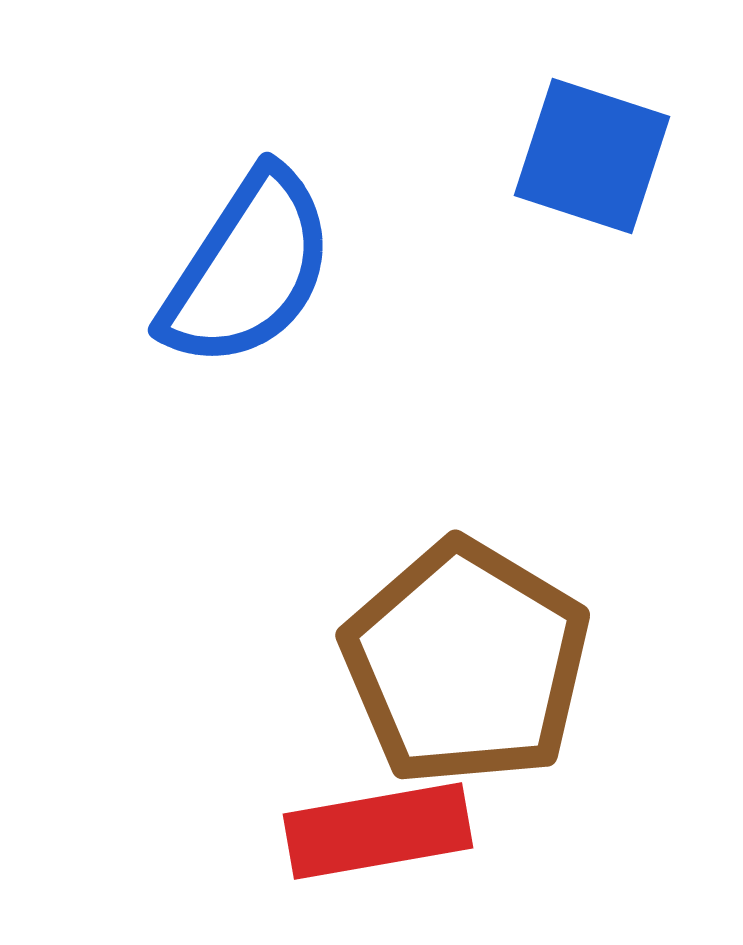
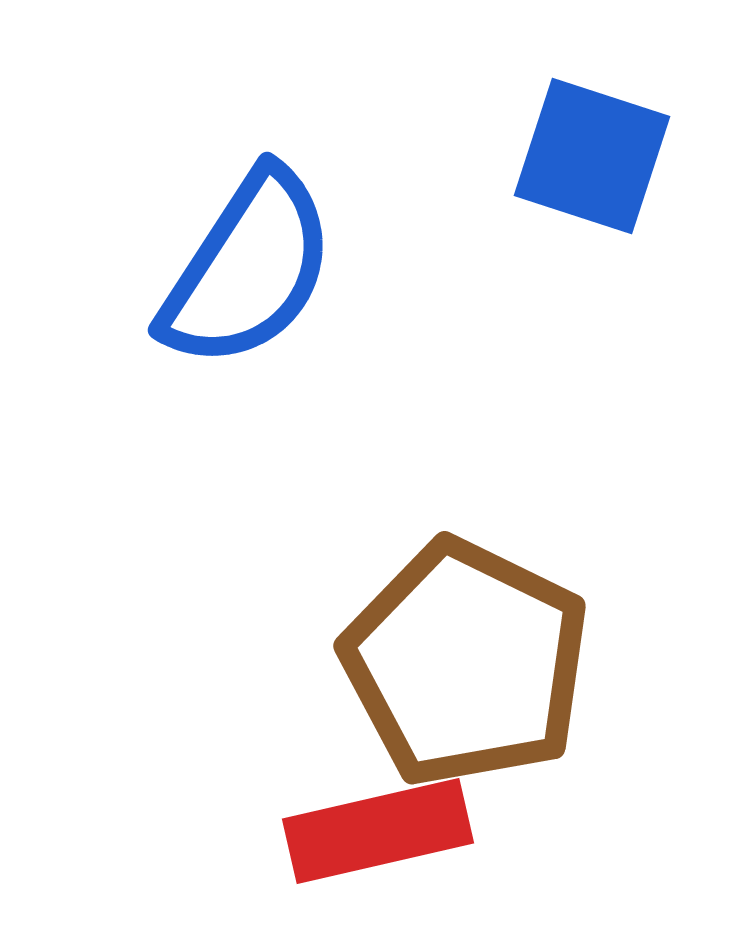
brown pentagon: rotated 5 degrees counterclockwise
red rectangle: rotated 3 degrees counterclockwise
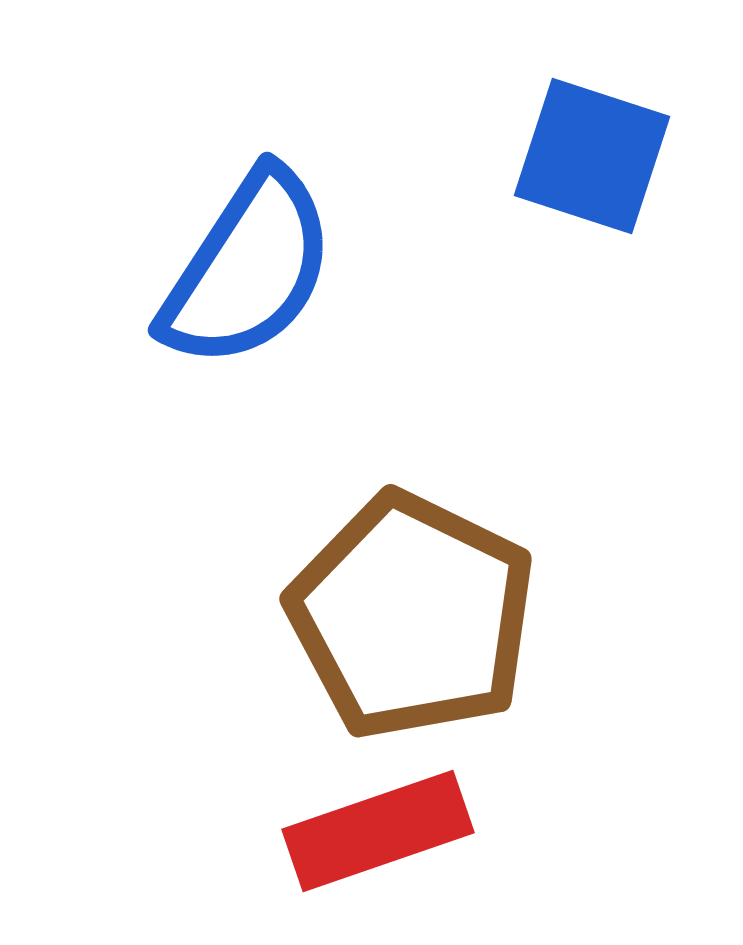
brown pentagon: moved 54 px left, 47 px up
red rectangle: rotated 6 degrees counterclockwise
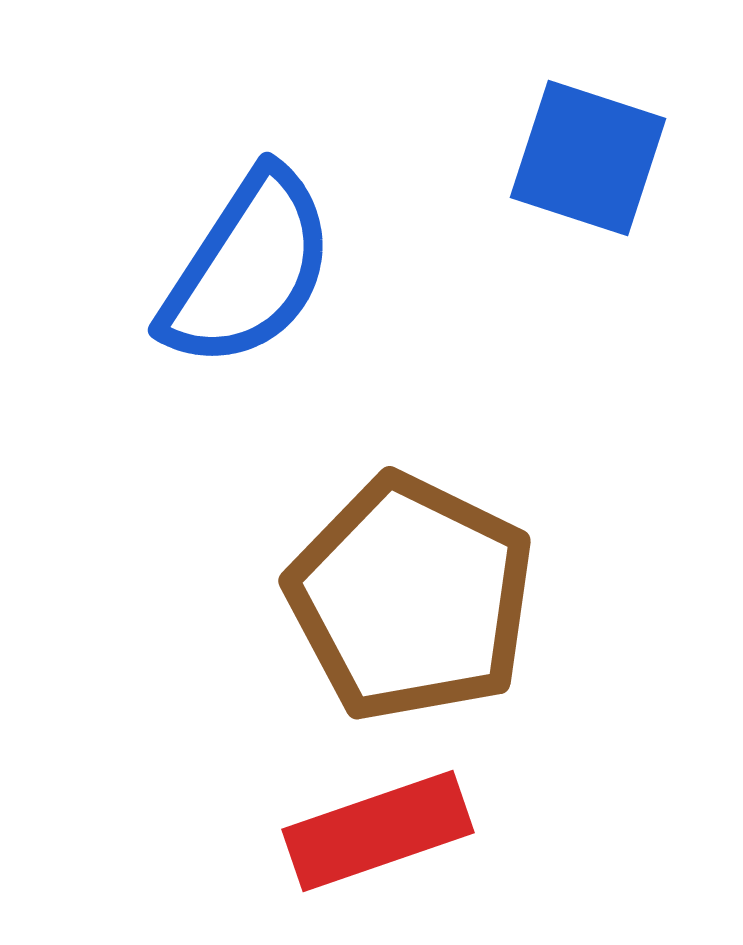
blue square: moved 4 px left, 2 px down
brown pentagon: moved 1 px left, 18 px up
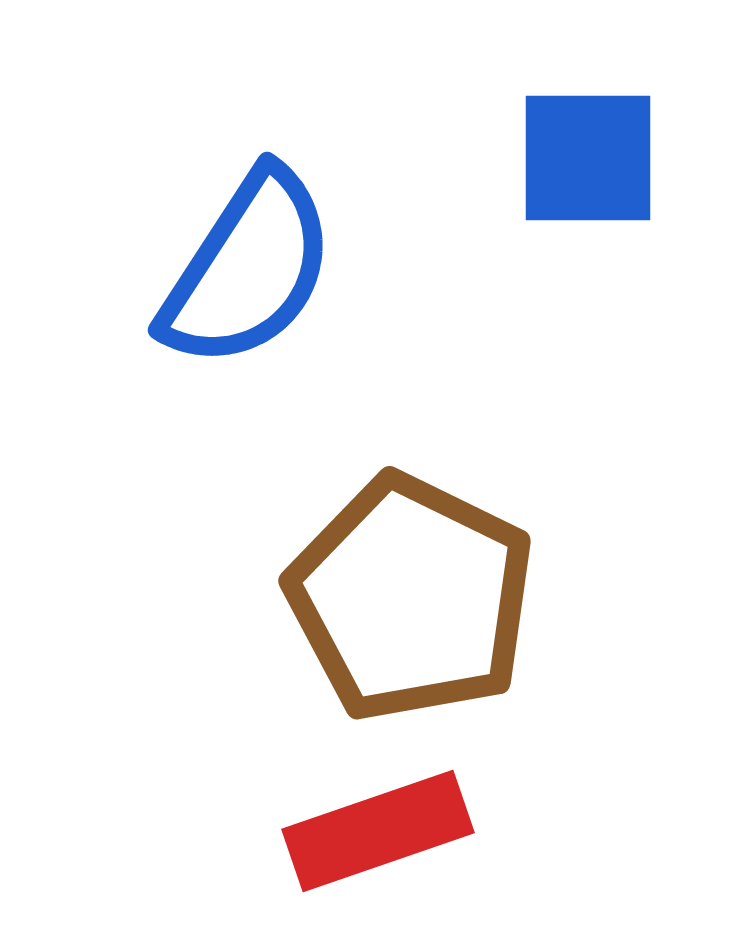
blue square: rotated 18 degrees counterclockwise
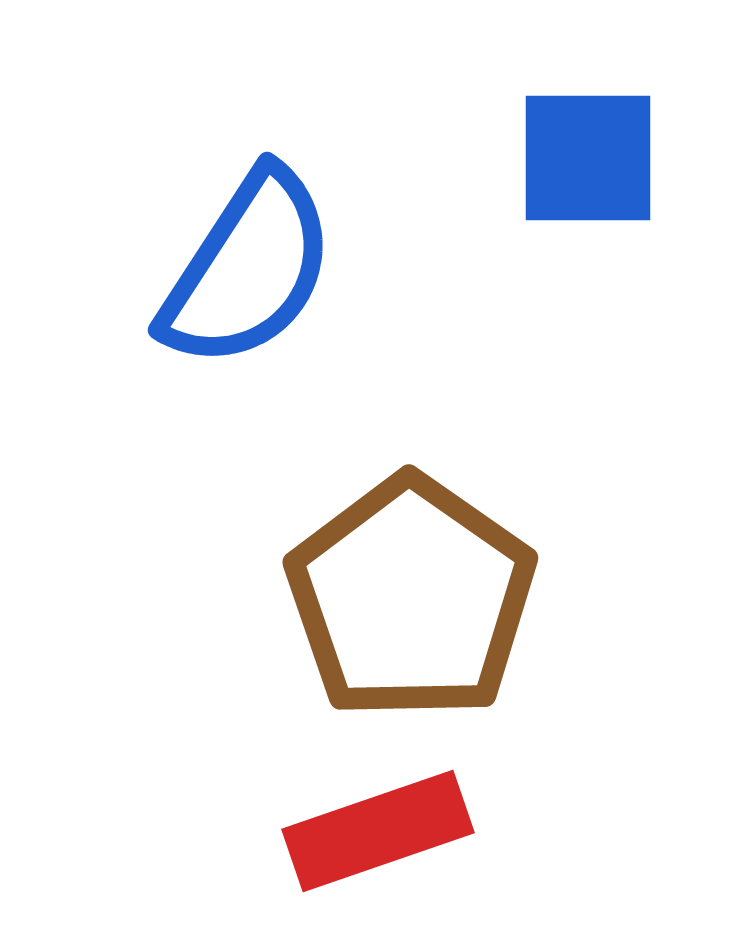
brown pentagon: rotated 9 degrees clockwise
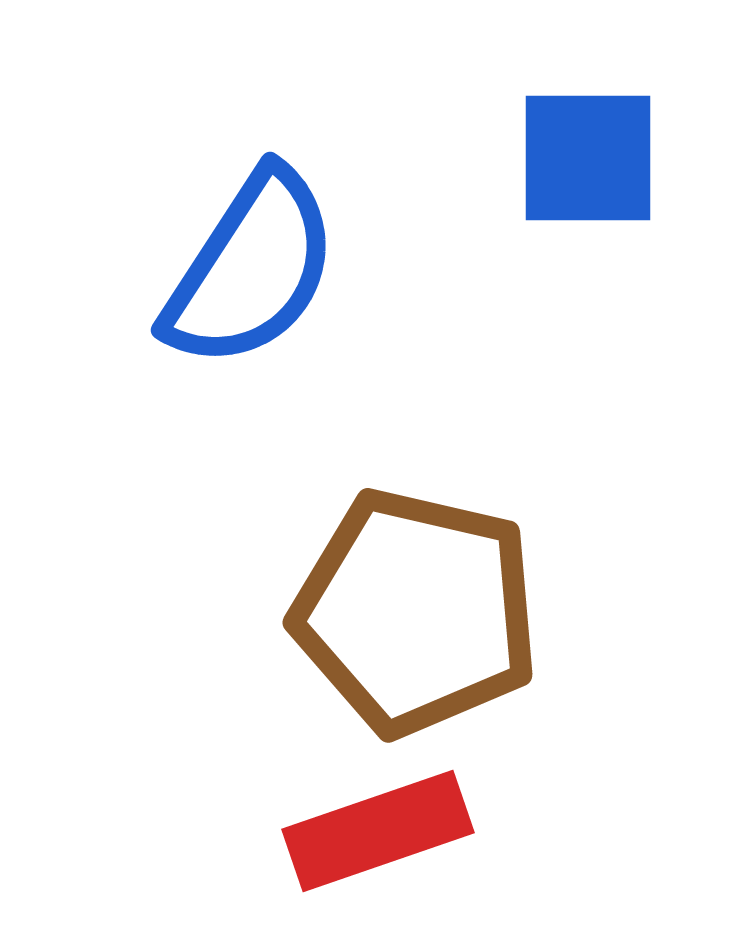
blue semicircle: moved 3 px right
brown pentagon: moved 5 px right, 14 px down; rotated 22 degrees counterclockwise
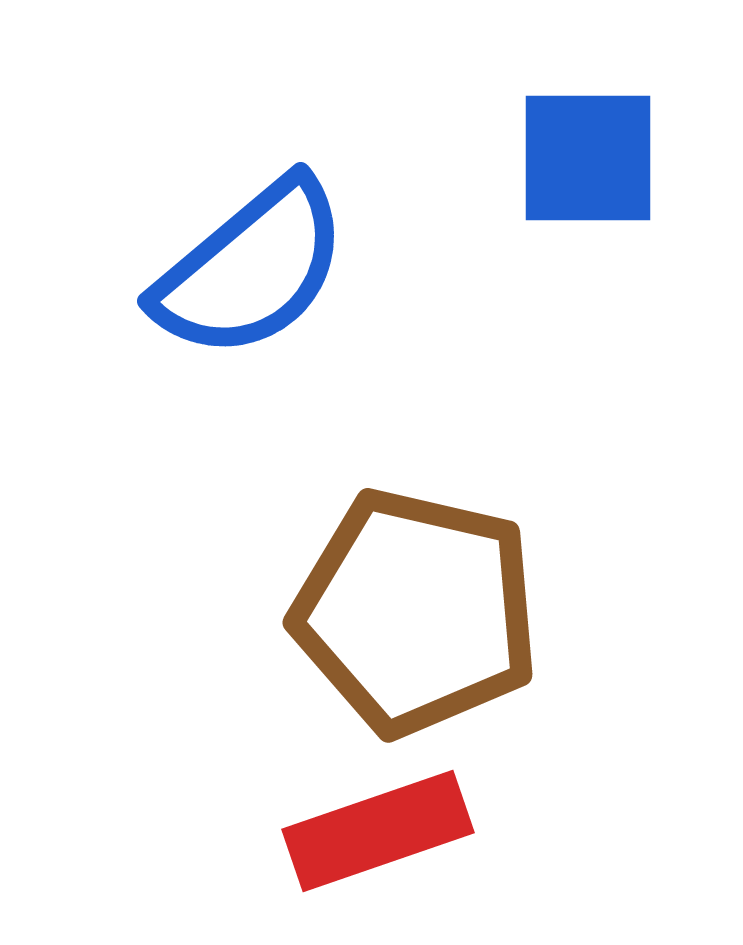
blue semicircle: rotated 17 degrees clockwise
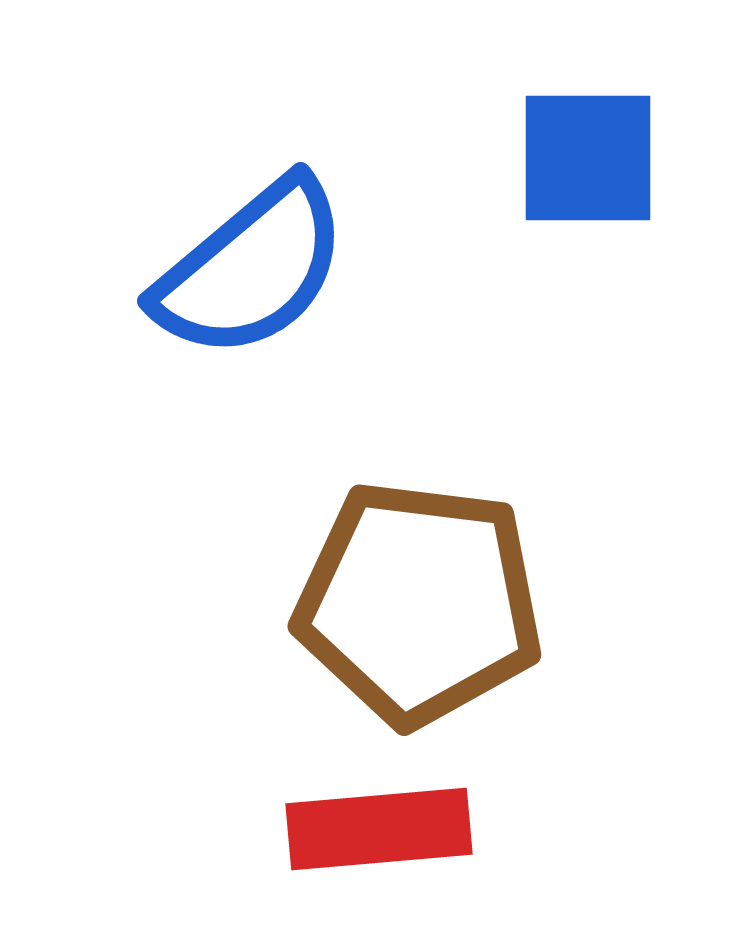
brown pentagon: moved 3 px right, 9 px up; rotated 6 degrees counterclockwise
red rectangle: moved 1 px right, 2 px up; rotated 14 degrees clockwise
